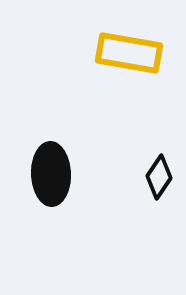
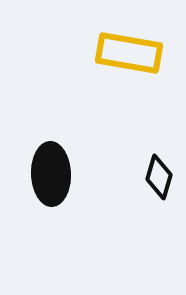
black diamond: rotated 18 degrees counterclockwise
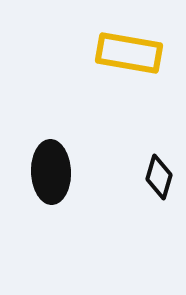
black ellipse: moved 2 px up
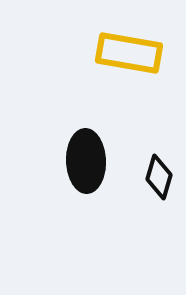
black ellipse: moved 35 px right, 11 px up
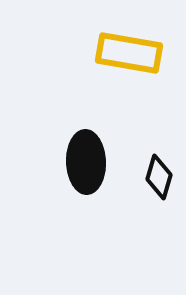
black ellipse: moved 1 px down
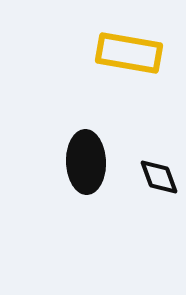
black diamond: rotated 36 degrees counterclockwise
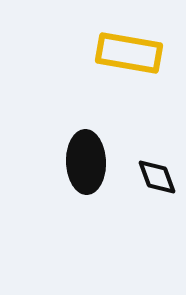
black diamond: moved 2 px left
